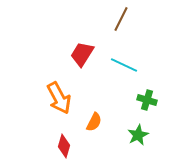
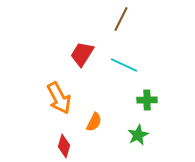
green cross: rotated 18 degrees counterclockwise
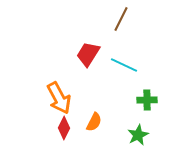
red trapezoid: moved 6 px right
red diamond: moved 18 px up; rotated 10 degrees clockwise
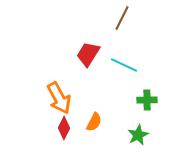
brown line: moved 1 px right, 1 px up
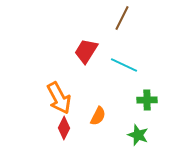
red trapezoid: moved 2 px left, 3 px up
orange semicircle: moved 4 px right, 6 px up
green star: rotated 25 degrees counterclockwise
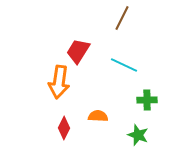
red trapezoid: moved 8 px left
orange arrow: moved 16 px up; rotated 36 degrees clockwise
orange semicircle: rotated 114 degrees counterclockwise
